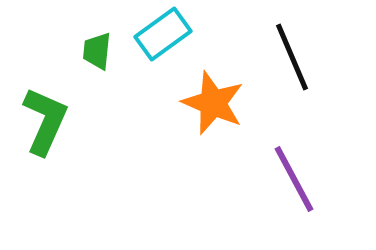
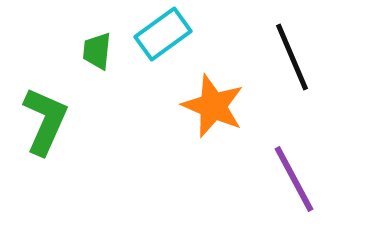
orange star: moved 3 px down
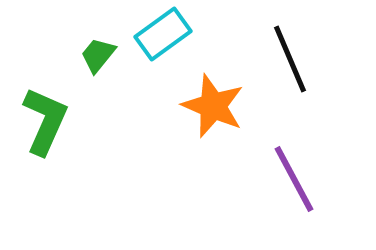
green trapezoid: moved 1 px right, 4 px down; rotated 33 degrees clockwise
black line: moved 2 px left, 2 px down
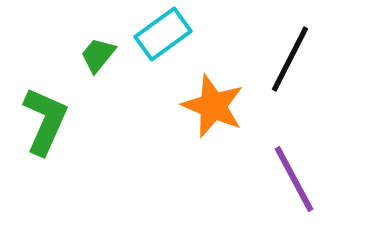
black line: rotated 50 degrees clockwise
